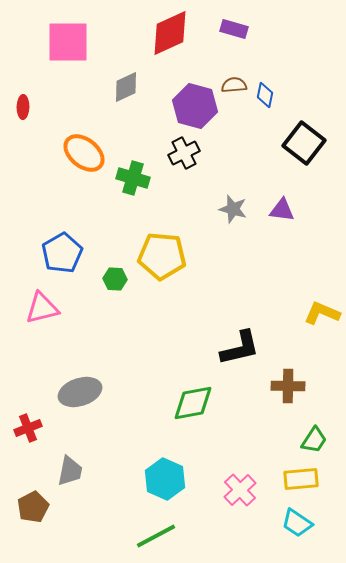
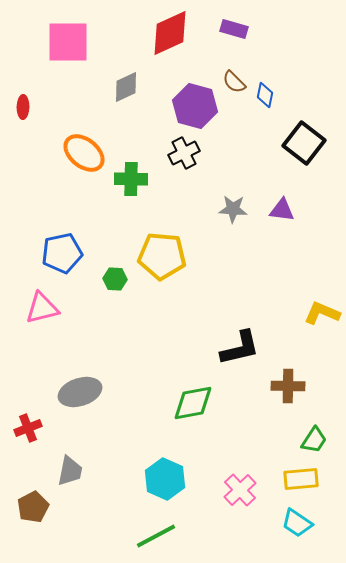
brown semicircle: moved 3 px up; rotated 130 degrees counterclockwise
green cross: moved 2 px left, 1 px down; rotated 16 degrees counterclockwise
gray star: rotated 12 degrees counterclockwise
blue pentagon: rotated 18 degrees clockwise
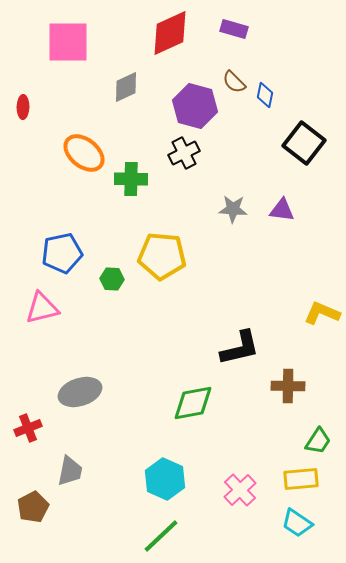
green hexagon: moved 3 px left
green trapezoid: moved 4 px right, 1 px down
green line: moved 5 px right; rotated 15 degrees counterclockwise
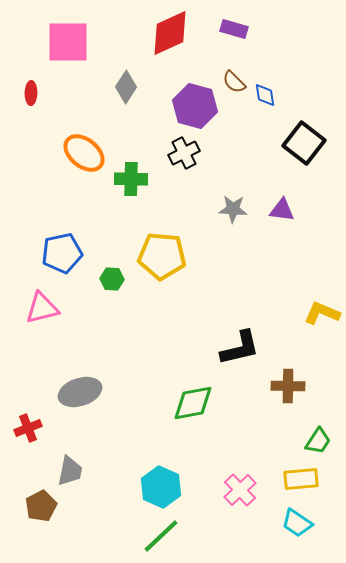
gray diamond: rotated 32 degrees counterclockwise
blue diamond: rotated 20 degrees counterclockwise
red ellipse: moved 8 px right, 14 px up
cyan hexagon: moved 4 px left, 8 px down
brown pentagon: moved 8 px right, 1 px up
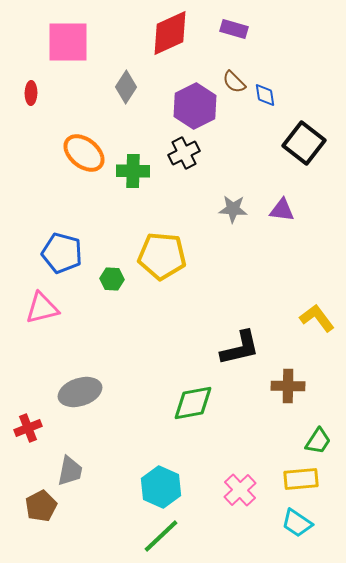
purple hexagon: rotated 18 degrees clockwise
green cross: moved 2 px right, 8 px up
blue pentagon: rotated 27 degrees clockwise
yellow L-shape: moved 5 px left, 5 px down; rotated 30 degrees clockwise
